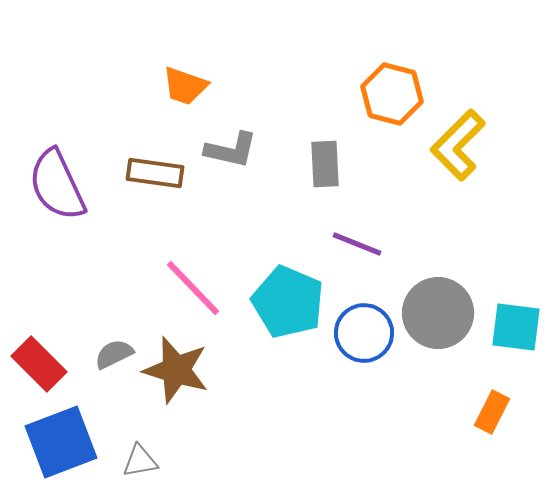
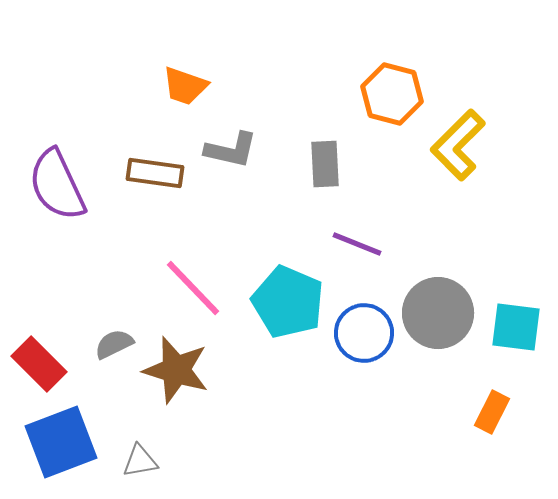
gray semicircle: moved 10 px up
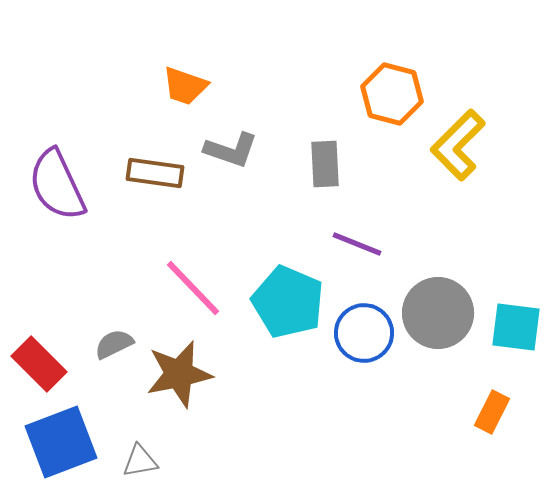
gray L-shape: rotated 6 degrees clockwise
brown star: moved 3 px right, 4 px down; rotated 28 degrees counterclockwise
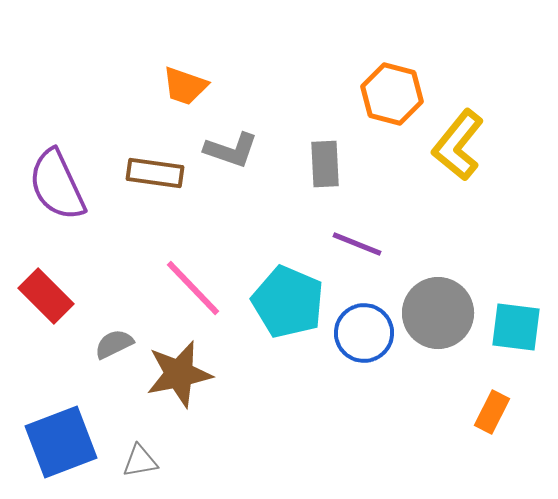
yellow L-shape: rotated 6 degrees counterclockwise
red rectangle: moved 7 px right, 68 px up
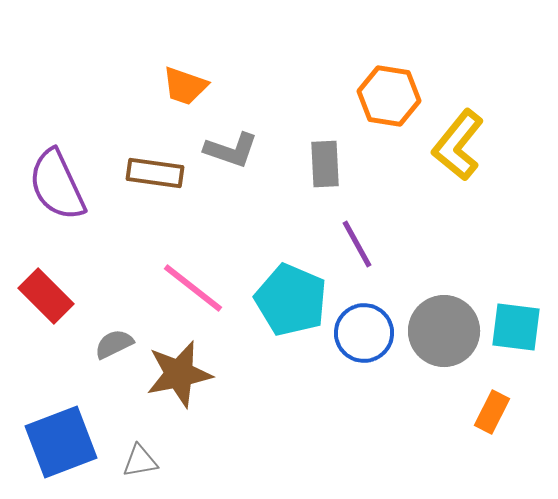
orange hexagon: moved 3 px left, 2 px down; rotated 6 degrees counterclockwise
purple line: rotated 39 degrees clockwise
pink line: rotated 8 degrees counterclockwise
cyan pentagon: moved 3 px right, 2 px up
gray circle: moved 6 px right, 18 px down
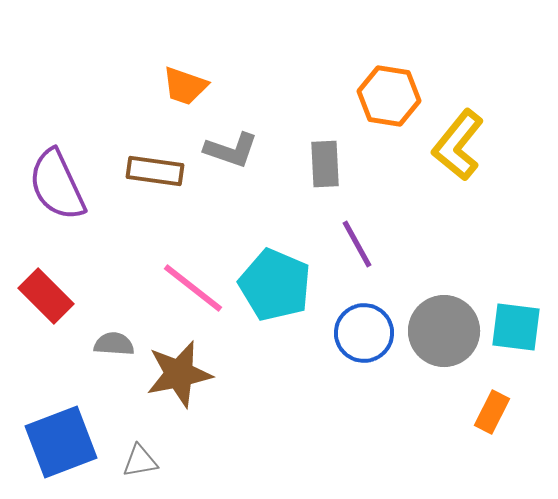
brown rectangle: moved 2 px up
cyan pentagon: moved 16 px left, 15 px up
gray semicircle: rotated 30 degrees clockwise
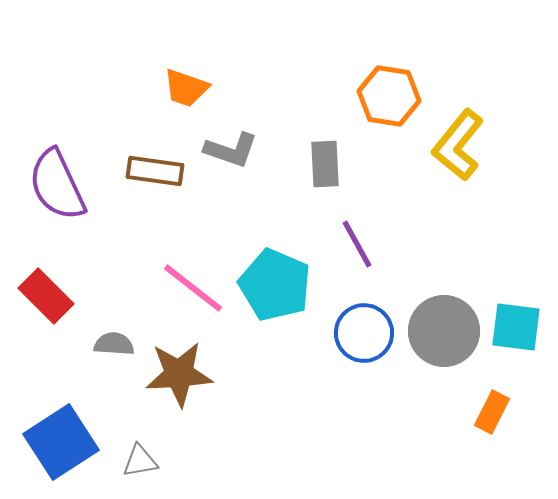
orange trapezoid: moved 1 px right, 2 px down
brown star: rotated 8 degrees clockwise
blue square: rotated 12 degrees counterclockwise
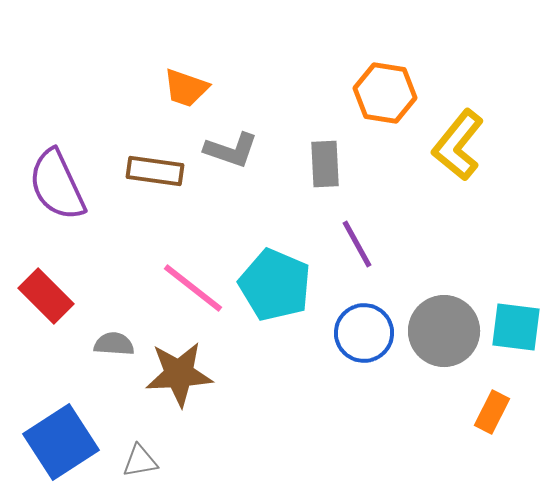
orange hexagon: moved 4 px left, 3 px up
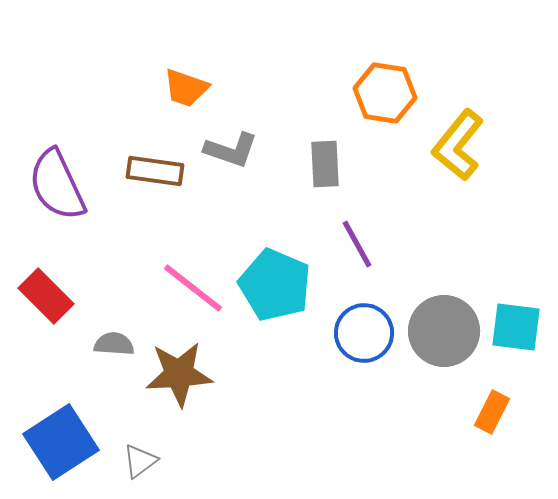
gray triangle: rotated 27 degrees counterclockwise
